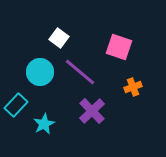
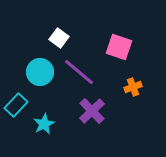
purple line: moved 1 px left
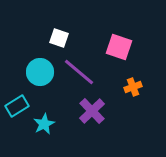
white square: rotated 18 degrees counterclockwise
cyan rectangle: moved 1 px right, 1 px down; rotated 15 degrees clockwise
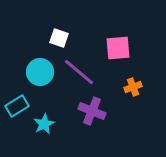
pink square: moved 1 px left, 1 px down; rotated 24 degrees counterclockwise
purple cross: rotated 24 degrees counterclockwise
